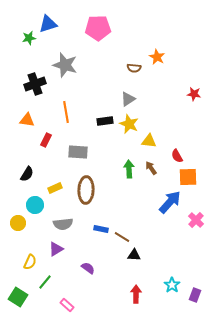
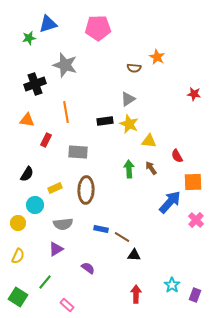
orange square: moved 5 px right, 5 px down
yellow semicircle: moved 12 px left, 6 px up
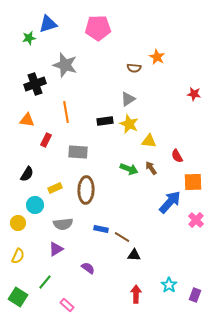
green arrow: rotated 114 degrees clockwise
cyan star: moved 3 px left
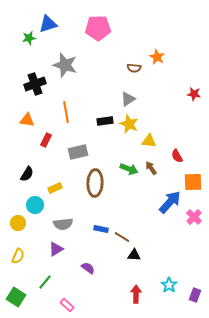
gray rectangle: rotated 18 degrees counterclockwise
brown ellipse: moved 9 px right, 7 px up
pink cross: moved 2 px left, 3 px up
green square: moved 2 px left
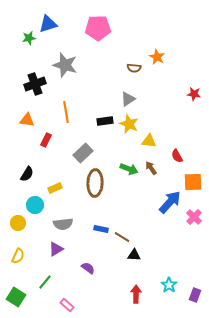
gray rectangle: moved 5 px right, 1 px down; rotated 30 degrees counterclockwise
